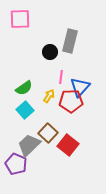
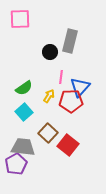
cyan square: moved 1 px left, 2 px down
gray trapezoid: moved 6 px left, 2 px down; rotated 50 degrees clockwise
purple pentagon: rotated 20 degrees clockwise
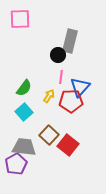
black circle: moved 8 px right, 3 px down
green semicircle: rotated 18 degrees counterclockwise
brown square: moved 1 px right, 2 px down
gray trapezoid: moved 1 px right
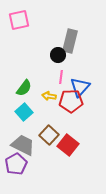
pink square: moved 1 px left, 1 px down; rotated 10 degrees counterclockwise
yellow arrow: rotated 112 degrees counterclockwise
gray trapezoid: moved 1 px left, 2 px up; rotated 20 degrees clockwise
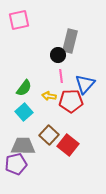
pink line: moved 1 px up; rotated 16 degrees counterclockwise
blue triangle: moved 5 px right, 3 px up
gray trapezoid: moved 1 px down; rotated 25 degrees counterclockwise
purple pentagon: rotated 15 degrees clockwise
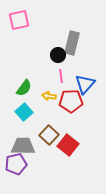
gray rectangle: moved 2 px right, 2 px down
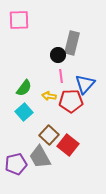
pink square: rotated 10 degrees clockwise
gray trapezoid: moved 17 px right, 11 px down; rotated 120 degrees counterclockwise
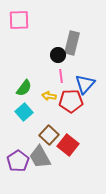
purple pentagon: moved 2 px right, 3 px up; rotated 20 degrees counterclockwise
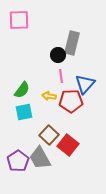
green semicircle: moved 2 px left, 2 px down
cyan square: rotated 30 degrees clockwise
gray trapezoid: moved 1 px down
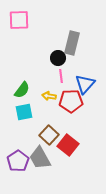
black circle: moved 3 px down
